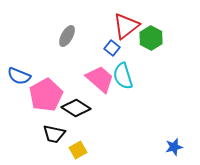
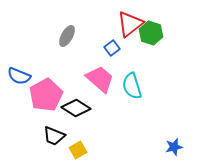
red triangle: moved 4 px right, 2 px up
green hexagon: moved 5 px up; rotated 10 degrees counterclockwise
blue square: rotated 14 degrees clockwise
cyan semicircle: moved 9 px right, 10 px down
black trapezoid: moved 2 px down; rotated 10 degrees clockwise
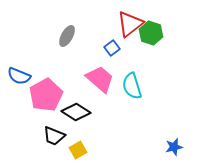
black diamond: moved 4 px down
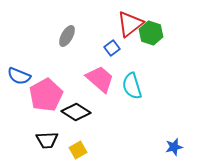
black trapezoid: moved 7 px left, 4 px down; rotated 25 degrees counterclockwise
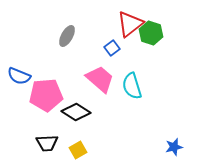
pink pentagon: rotated 24 degrees clockwise
black trapezoid: moved 3 px down
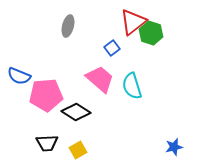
red triangle: moved 3 px right, 2 px up
gray ellipse: moved 1 px right, 10 px up; rotated 15 degrees counterclockwise
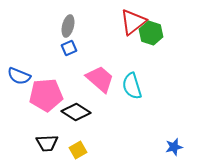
blue square: moved 43 px left; rotated 14 degrees clockwise
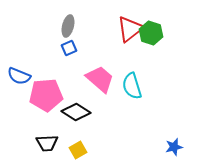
red triangle: moved 3 px left, 7 px down
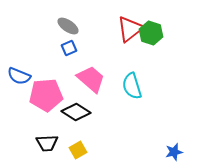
gray ellipse: rotated 70 degrees counterclockwise
pink trapezoid: moved 9 px left
blue star: moved 5 px down
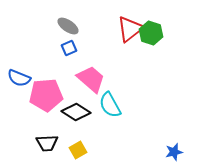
blue semicircle: moved 2 px down
cyan semicircle: moved 22 px left, 19 px down; rotated 12 degrees counterclockwise
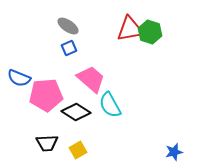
red triangle: rotated 28 degrees clockwise
green hexagon: moved 1 px left, 1 px up
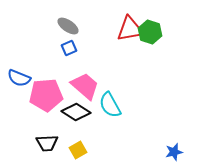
pink trapezoid: moved 6 px left, 7 px down
